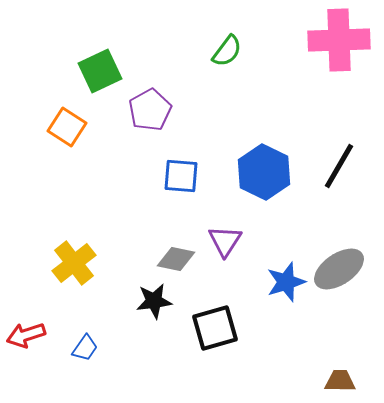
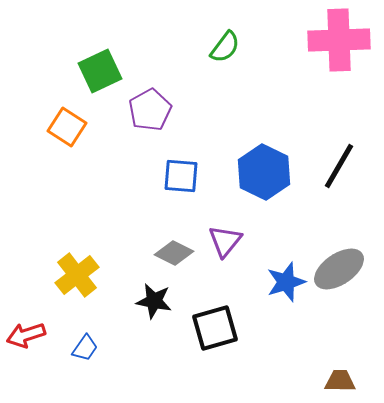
green semicircle: moved 2 px left, 4 px up
purple triangle: rotated 6 degrees clockwise
gray diamond: moved 2 px left, 6 px up; rotated 15 degrees clockwise
yellow cross: moved 3 px right, 12 px down
black star: rotated 18 degrees clockwise
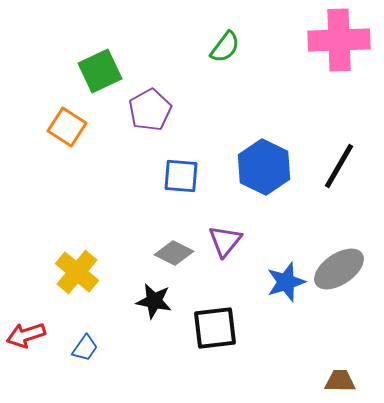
blue hexagon: moved 5 px up
yellow cross: moved 3 px up; rotated 12 degrees counterclockwise
black square: rotated 9 degrees clockwise
